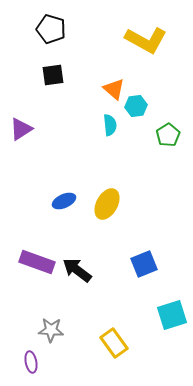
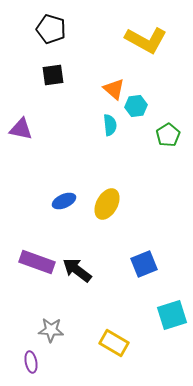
purple triangle: rotated 45 degrees clockwise
yellow rectangle: rotated 24 degrees counterclockwise
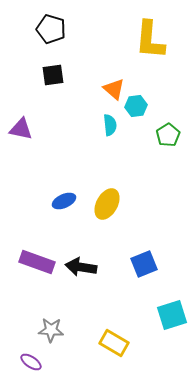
yellow L-shape: moved 4 px right; rotated 66 degrees clockwise
black arrow: moved 4 px right, 3 px up; rotated 28 degrees counterclockwise
purple ellipse: rotated 45 degrees counterclockwise
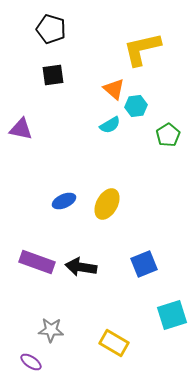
yellow L-shape: moved 8 px left, 9 px down; rotated 72 degrees clockwise
cyan semicircle: rotated 65 degrees clockwise
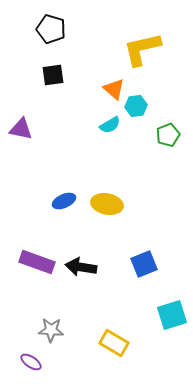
green pentagon: rotated 10 degrees clockwise
yellow ellipse: rotated 72 degrees clockwise
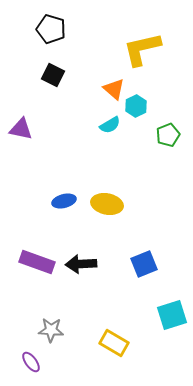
black square: rotated 35 degrees clockwise
cyan hexagon: rotated 20 degrees counterclockwise
blue ellipse: rotated 10 degrees clockwise
black arrow: moved 3 px up; rotated 12 degrees counterclockwise
purple ellipse: rotated 20 degrees clockwise
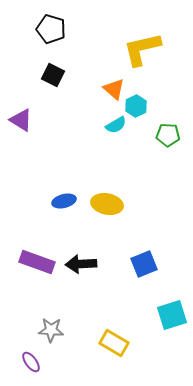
cyan semicircle: moved 6 px right
purple triangle: moved 9 px up; rotated 20 degrees clockwise
green pentagon: rotated 25 degrees clockwise
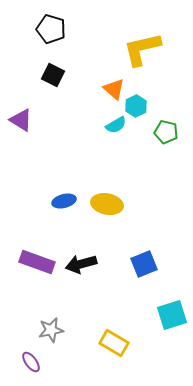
green pentagon: moved 2 px left, 3 px up; rotated 10 degrees clockwise
black arrow: rotated 12 degrees counterclockwise
gray star: rotated 15 degrees counterclockwise
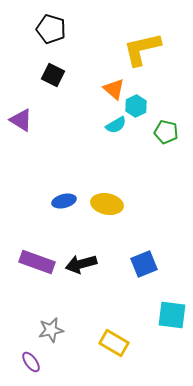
cyan square: rotated 24 degrees clockwise
